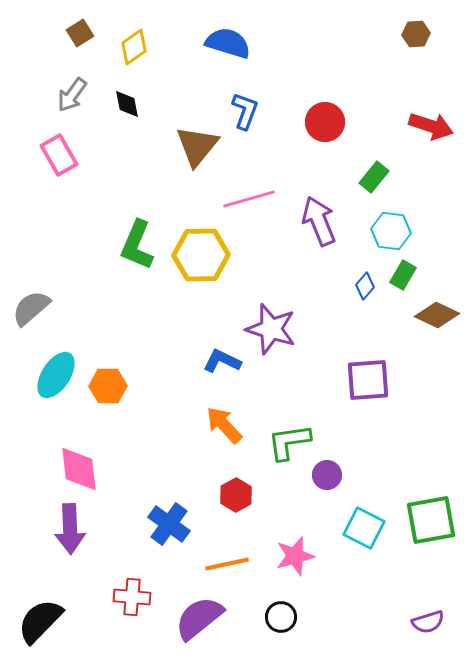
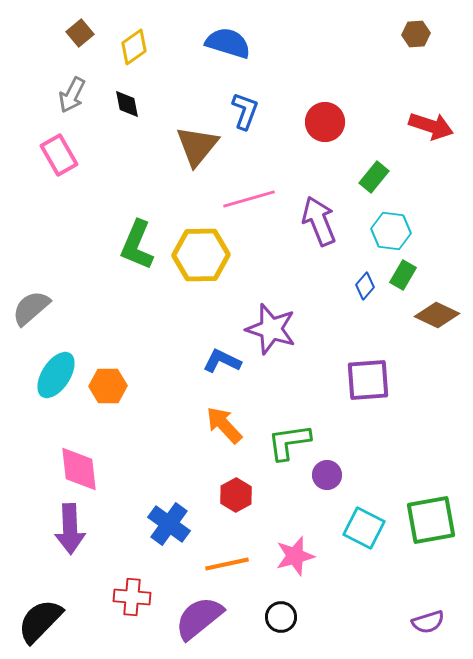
brown square at (80, 33): rotated 8 degrees counterclockwise
gray arrow at (72, 95): rotated 9 degrees counterclockwise
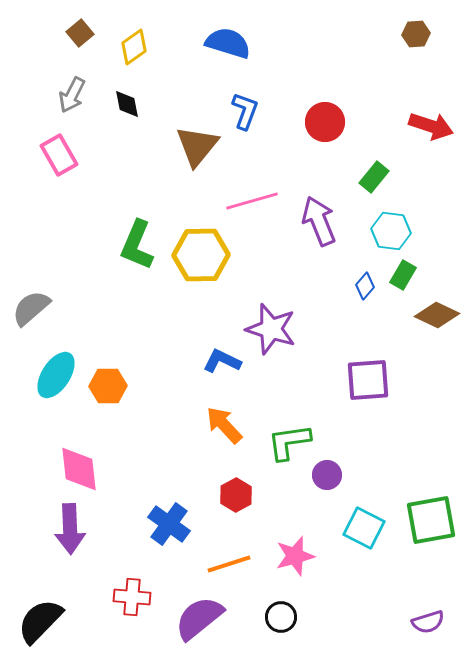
pink line at (249, 199): moved 3 px right, 2 px down
orange line at (227, 564): moved 2 px right; rotated 6 degrees counterclockwise
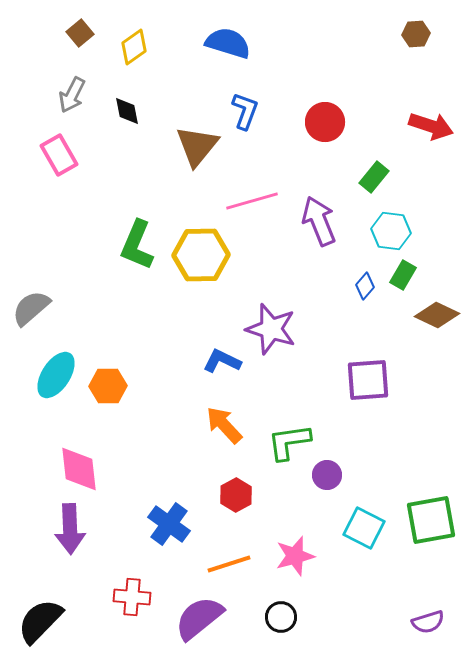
black diamond at (127, 104): moved 7 px down
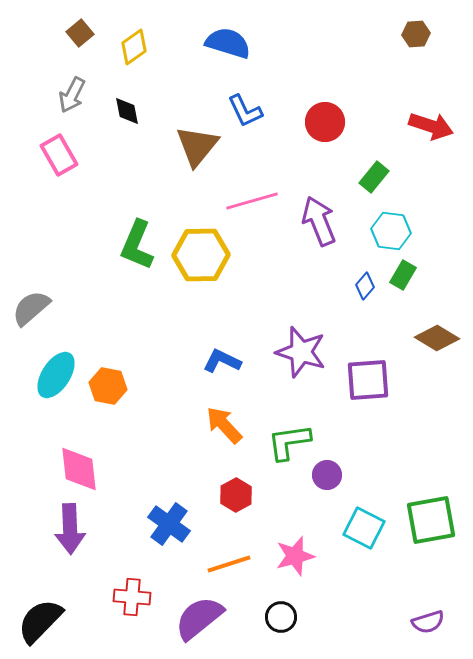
blue L-shape at (245, 111): rotated 135 degrees clockwise
brown diamond at (437, 315): moved 23 px down; rotated 6 degrees clockwise
purple star at (271, 329): moved 30 px right, 23 px down
orange hexagon at (108, 386): rotated 12 degrees clockwise
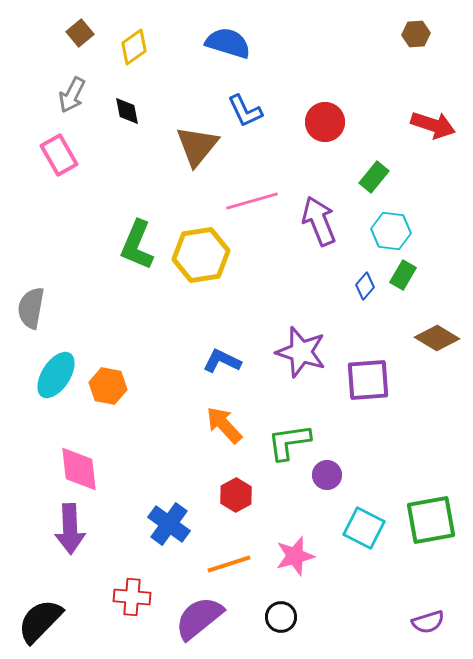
red arrow at (431, 126): moved 2 px right, 1 px up
yellow hexagon at (201, 255): rotated 8 degrees counterclockwise
gray semicircle at (31, 308): rotated 39 degrees counterclockwise
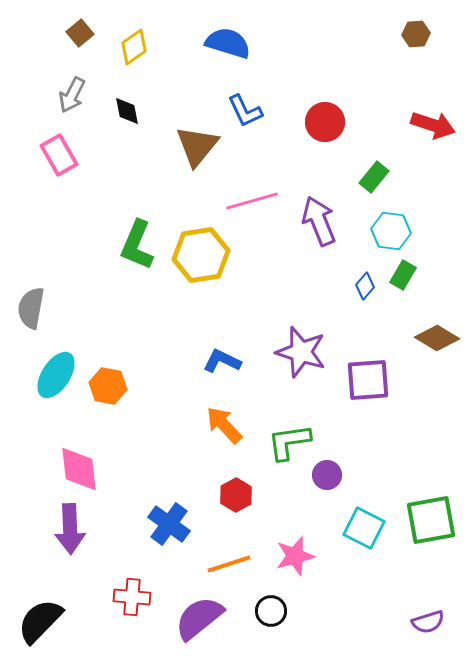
black circle at (281, 617): moved 10 px left, 6 px up
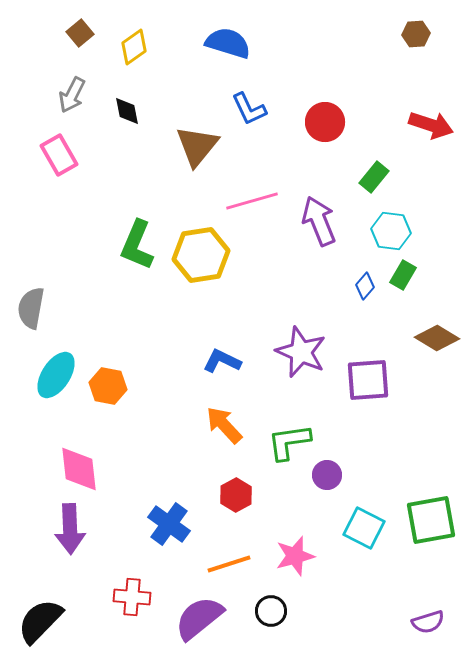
blue L-shape at (245, 111): moved 4 px right, 2 px up
red arrow at (433, 125): moved 2 px left
purple star at (301, 352): rotated 6 degrees clockwise
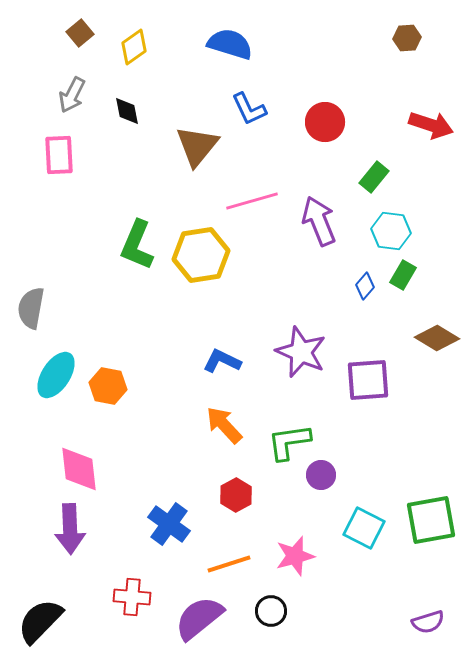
brown hexagon at (416, 34): moved 9 px left, 4 px down
blue semicircle at (228, 43): moved 2 px right, 1 px down
pink rectangle at (59, 155): rotated 27 degrees clockwise
purple circle at (327, 475): moved 6 px left
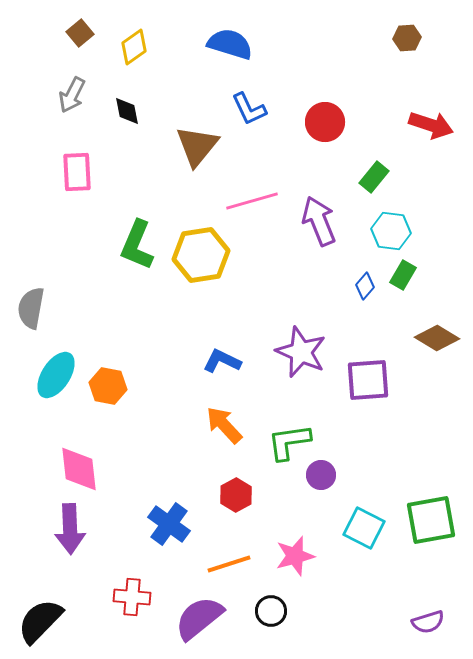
pink rectangle at (59, 155): moved 18 px right, 17 px down
